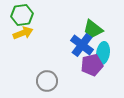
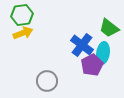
green trapezoid: moved 16 px right, 1 px up
purple pentagon: rotated 15 degrees counterclockwise
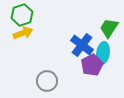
green hexagon: rotated 10 degrees counterclockwise
green trapezoid: rotated 85 degrees clockwise
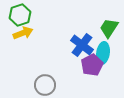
green hexagon: moved 2 px left
gray circle: moved 2 px left, 4 px down
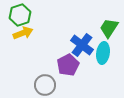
purple pentagon: moved 24 px left
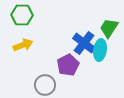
green hexagon: moved 2 px right; rotated 20 degrees clockwise
yellow arrow: moved 12 px down
blue cross: moved 2 px right, 2 px up
cyan ellipse: moved 3 px left, 3 px up
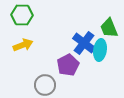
green trapezoid: rotated 55 degrees counterclockwise
